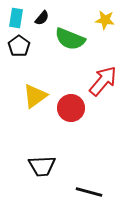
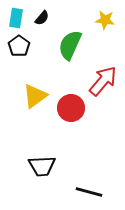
green semicircle: moved 6 px down; rotated 92 degrees clockwise
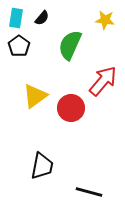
black trapezoid: rotated 76 degrees counterclockwise
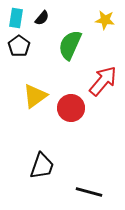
black trapezoid: rotated 8 degrees clockwise
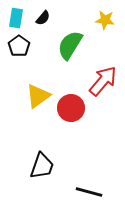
black semicircle: moved 1 px right
green semicircle: rotated 8 degrees clockwise
yellow triangle: moved 3 px right
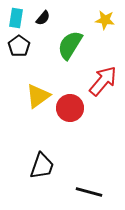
red circle: moved 1 px left
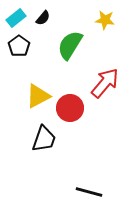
cyan rectangle: rotated 42 degrees clockwise
red arrow: moved 2 px right, 2 px down
yellow triangle: rotated 8 degrees clockwise
black trapezoid: moved 2 px right, 27 px up
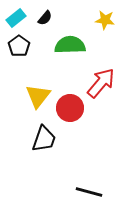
black semicircle: moved 2 px right
green semicircle: rotated 56 degrees clockwise
red arrow: moved 4 px left
yellow triangle: rotated 24 degrees counterclockwise
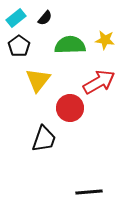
yellow star: moved 20 px down
red arrow: moved 2 px left, 1 px up; rotated 20 degrees clockwise
yellow triangle: moved 16 px up
black line: rotated 20 degrees counterclockwise
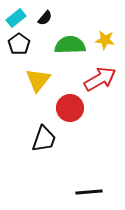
black pentagon: moved 2 px up
red arrow: moved 1 px right, 3 px up
